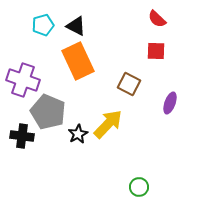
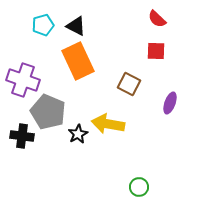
yellow arrow: rotated 124 degrees counterclockwise
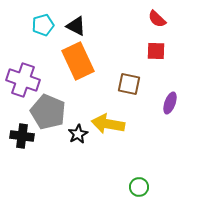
brown square: rotated 15 degrees counterclockwise
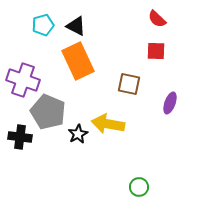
black cross: moved 2 px left, 1 px down
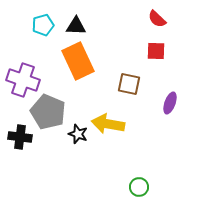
black triangle: rotated 25 degrees counterclockwise
black star: rotated 24 degrees counterclockwise
